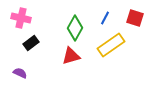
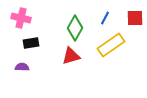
red square: rotated 18 degrees counterclockwise
black rectangle: rotated 28 degrees clockwise
purple semicircle: moved 2 px right, 6 px up; rotated 24 degrees counterclockwise
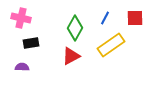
red triangle: rotated 12 degrees counterclockwise
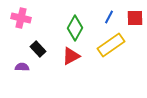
blue line: moved 4 px right, 1 px up
black rectangle: moved 7 px right, 6 px down; rotated 56 degrees clockwise
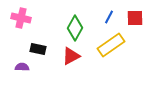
black rectangle: rotated 35 degrees counterclockwise
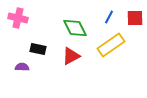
pink cross: moved 3 px left
green diamond: rotated 55 degrees counterclockwise
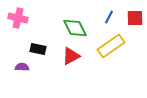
yellow rectangle: moved 1 px down
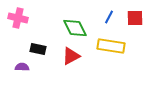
yellow rectangle: rotated 44 degrees clockwise
